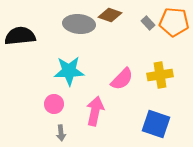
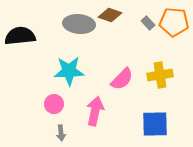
blue square: moved 1 px left; rotated 20 degrees counterclockwise
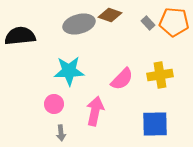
gray ellipse: rotated 20 degrees counterclockwise
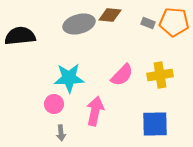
brown diamond: rotated 15 degrees counterclockwise
gray rectangle: rotated 24 degrees counterclockwise
cyan star: moved 7 px down
pink semicircle: moved 4 px up
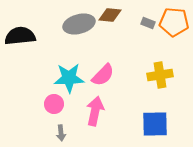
pink semicircle: moved 19 px left
